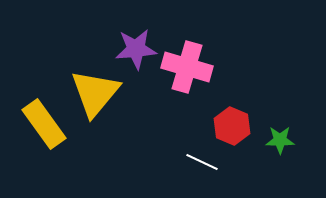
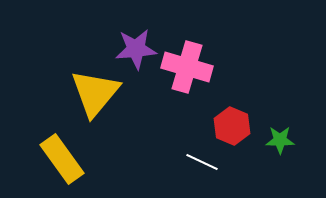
yellow rectangle: moved 18 px right, 35 px down
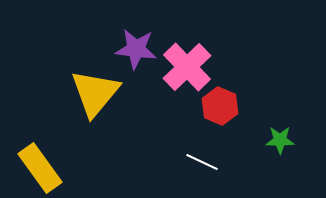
purple star: rotated 12 degrees clockwise
pink cross: rotated 30 degrees clockwise
red hexagon: moved 12 px left, 20 px up
yellow rectangle: moved 22 px left, 9 px down
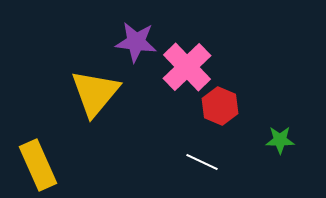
purple star: moved 7 px up
yellow rectangle: moved 2 px left, 3 px up; rotated 12 degrees clockwise
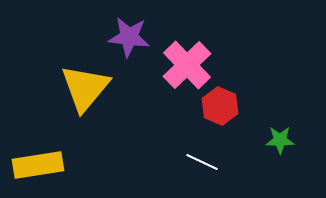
purple star: moved 7 px left, 5 px up
pink cross: moved 2 px up
yellow triangle: moved 10 px left, 5 px up
yellow rectangle: rotated 75 degrees counterclockwise
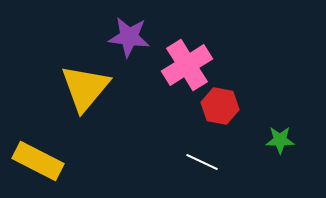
pink cross: rotated 12 degrees clockwise
red hexagon: rotated 12 degrees counterclockwise
yellow rectangle: moved 4 px up; rotated 36 degrees clockwise
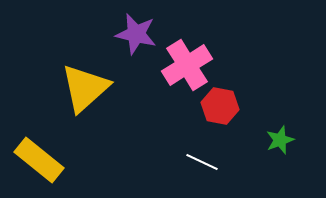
purple star: moved 7 px right, 3 px up; rotated 6 degrees clockwise
yellow triangle: rotated 8 degrees clockwise
green star: rotated 20 degrees counterclockwise
yellow rectangle: moved 1 px right, 1 px up; rotated 12 degrees clockwise
